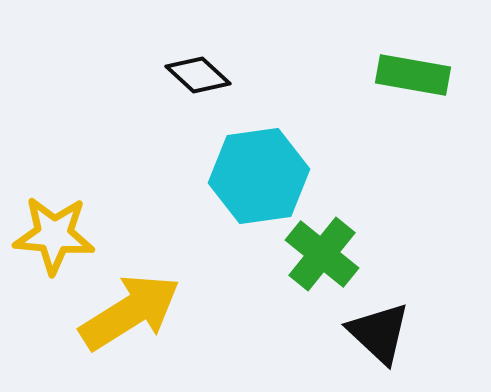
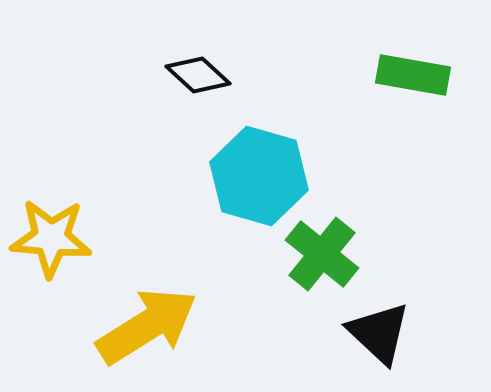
cyan hexagon: rotated 24 degrees clockwise
yellow star: moved 3 px left, 3 px down
yellow arrow: moved 17 px right, 14 px down
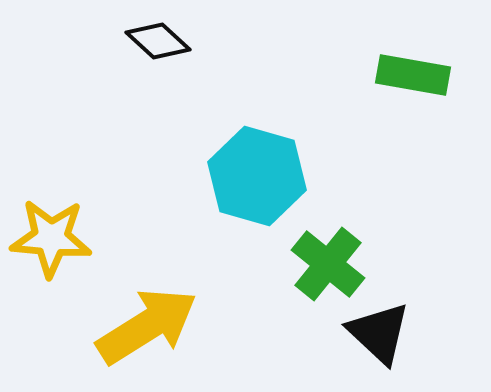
black diamond: moved 40 px left, 34 px up
cyan hexagon: moved 2 px left
green cross: moved 6 px right, 10 px down
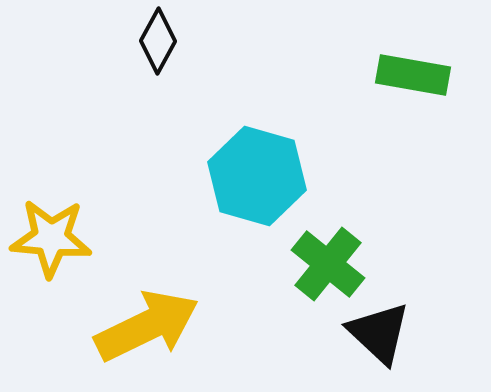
black diamond: rotated 76 degrees clockwise
yellow arrow: rotated 6 degrees clockwise
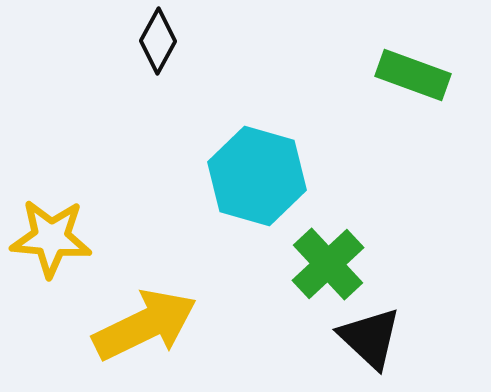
green rectangle: rotated 10 degrees clockwise
green cross: rotated 8 degrees clockwise
yellow arrow: moved 2 px left, 1 px up
black triangle: moved 9 px left, 5 px down
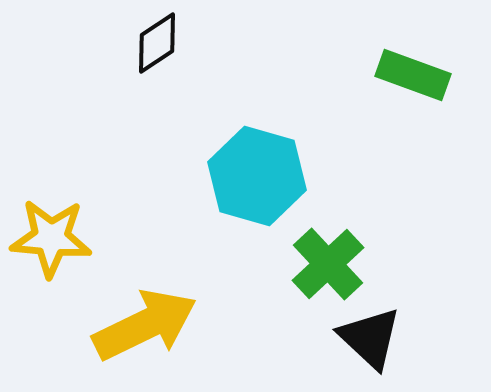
black diamond: moved 1 px left, 2 px down; rotated 28 degrees clockwise
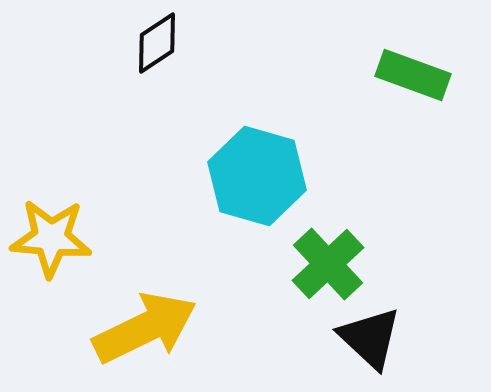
yellow arrow: moved 3 px down
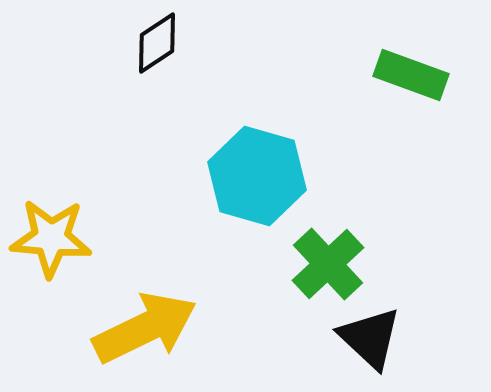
green rectangle: moved 2 px left
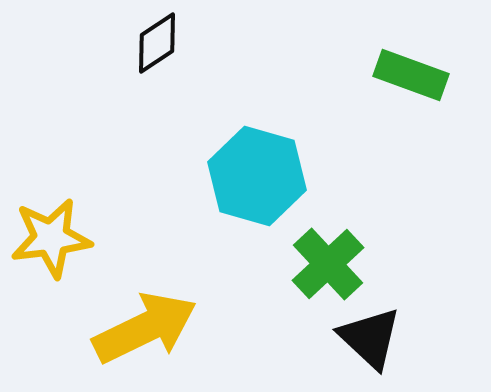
yellow star: rotated 12 degrees counterclockwise
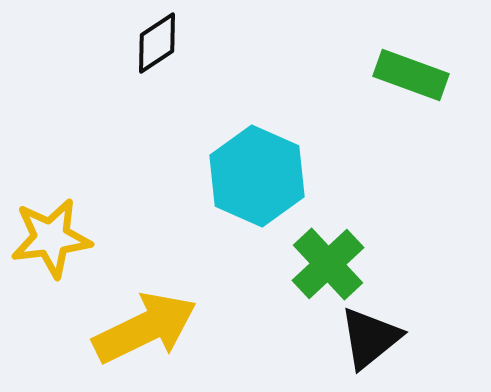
cyan hexagon: rotated 8 degrees clockwise
black triangle: rotated 38 degrees clockwise
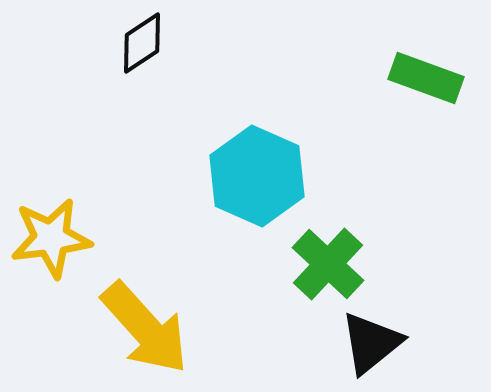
black diamond: moved 15 px left
green rectangle: moved 15 px right, 3 px down
green cross: rotated 4 degrees counterclockwise
yellow arrow: rotated 74 degrees clockwise
black triangle: moved 1 px right, 5 px down
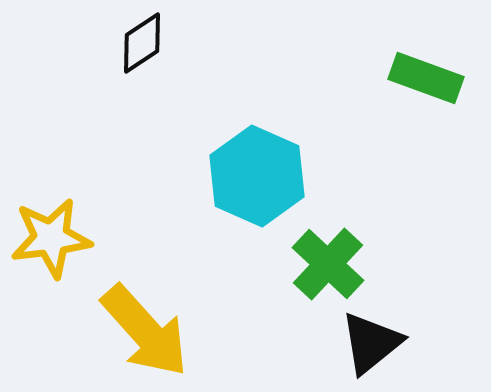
yellow arrow: moved 3 px down
